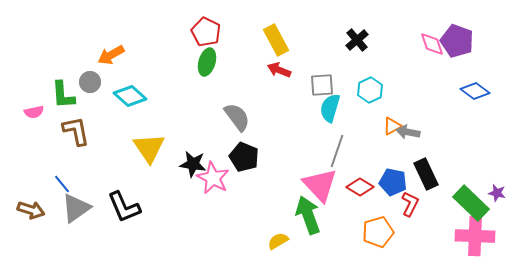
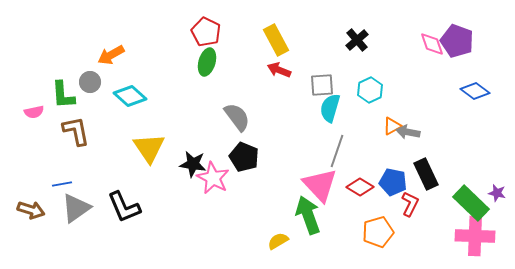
blue line: rotated 60 degrees counterclockwise
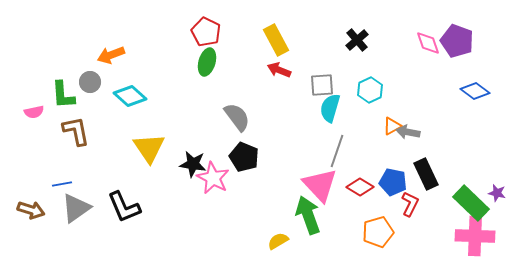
pink diamond: moved 4 px left, 1 px up
orange arrow: rotated 8 degrees clockwise
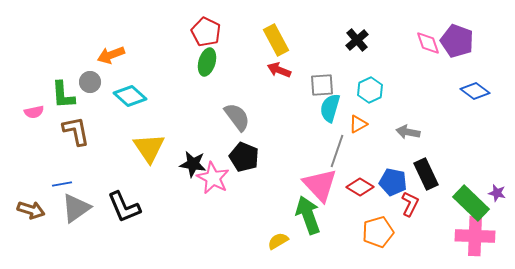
orange triangle: moved 34 px left, 2 px up
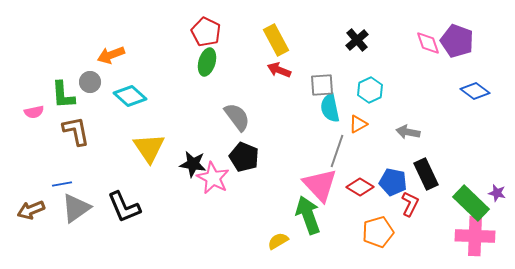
cyan semicircle: rotated 28 degrees counterclockwise
brown arrow: rotated 140 degrees clockwise
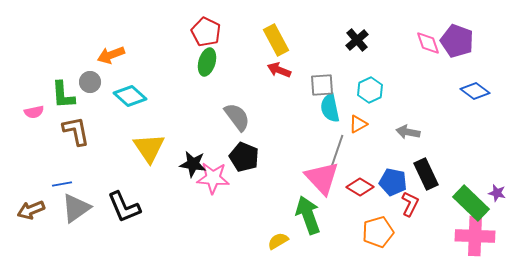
pink star: rotated 24 degrees counterclockwise
pink triangle: moved 2 px right, 7 px up
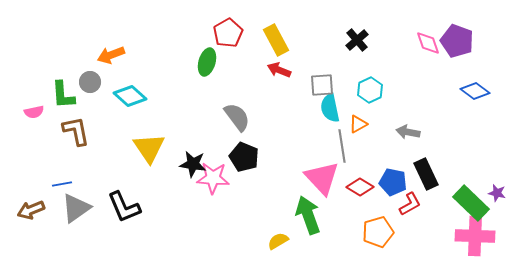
red pentagon: moved 22 px right, 1 px down; rotated 16 degrees clockwise
gray line: moved 5 px right, 5 px up; rotated 28 degrees counterclockwise
red L-shape: rotated 35 degrees clockwise
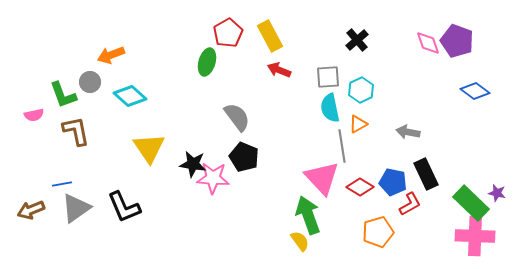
yellow rectangle: moved 6 px left, 4 px up
gray square: moved 6 px right, 8 px up
cyan hexagon: moved 9 px left
green L-shape: rotated 16 degrees counterclockwise
pink semicircle: moved 3 px down
yellow semicircle: moved 22 px right; rotated 85 degrees clockwise
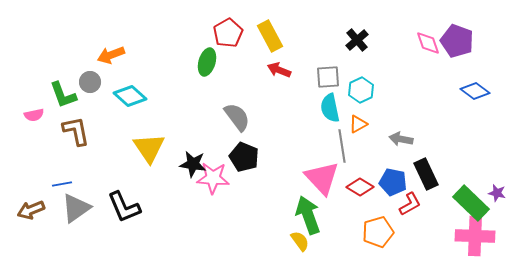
gray arrow: moved 7 px left, 7 px down
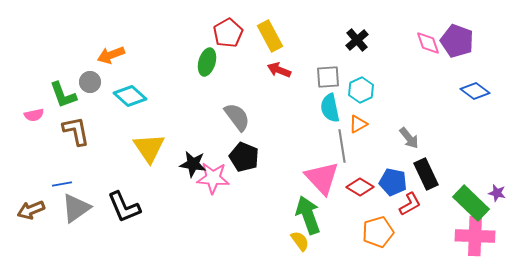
gray arrow: moved 8 px right, 1 px up; rotated 140 degrees counterclockwise
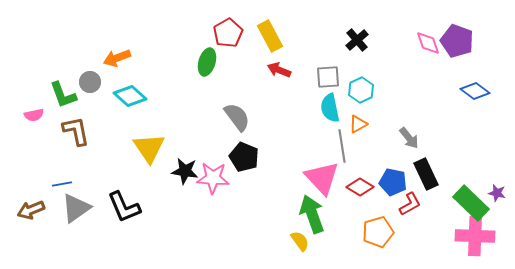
orange arrow: moved 6 px right, 3 px down
black star: moved 8 px left, 7 px down
green arrow: moved 4 px right, 1 px up
